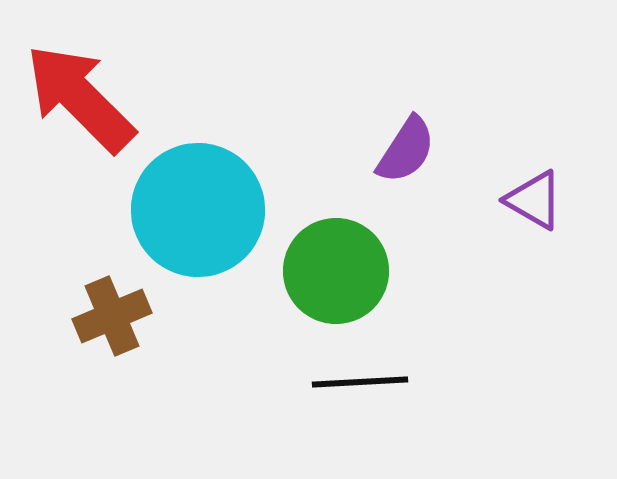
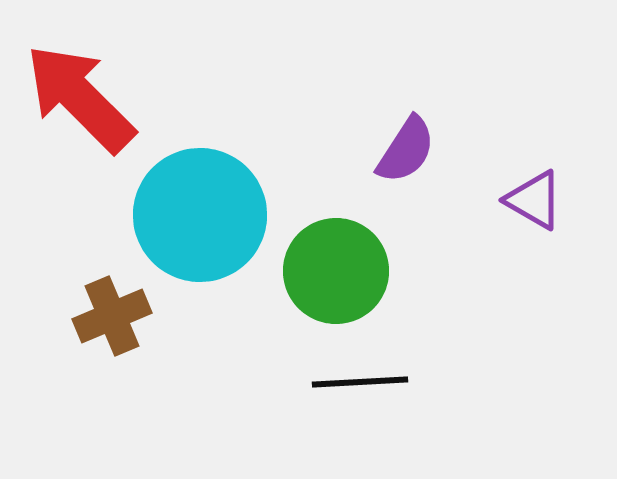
cyan circle: moved 2 px right, 5 px down
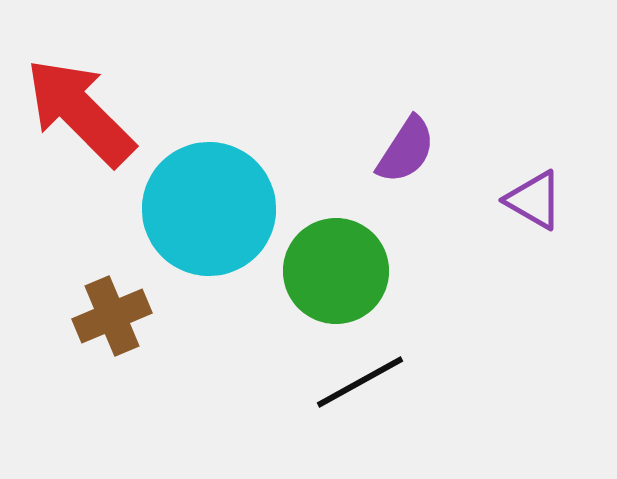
red arrow: moved 14 px down
cyan circle: moved 9 px right, 6 px up
black line: rotated 26 degrees counterclockwise
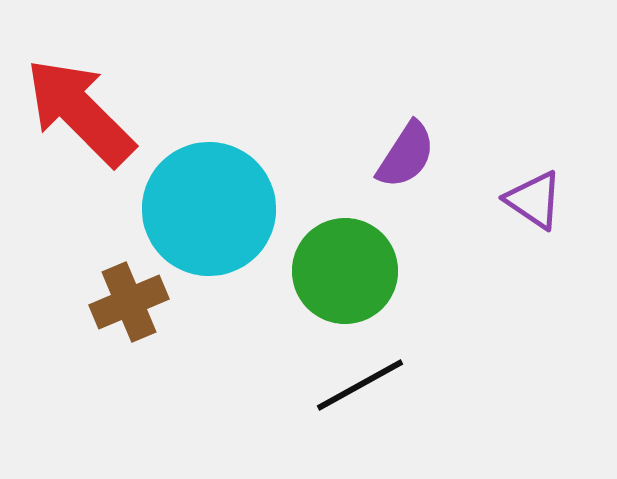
purple semicircle: moved 5 px down
purple triangle: rotated 4 degrees clockwise
green circle: moved 9 px right
brown cross: moved 17 px right, 14 px up
black line: moved 3 px down
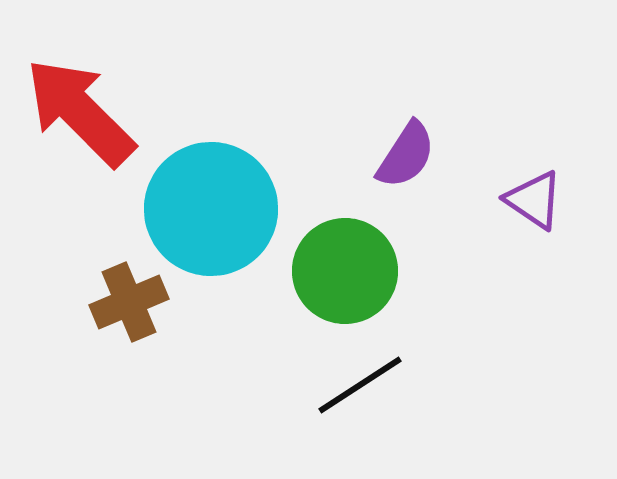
cyan circle: moved 2 px right
black line: rotated 4 degrees counterclockwise
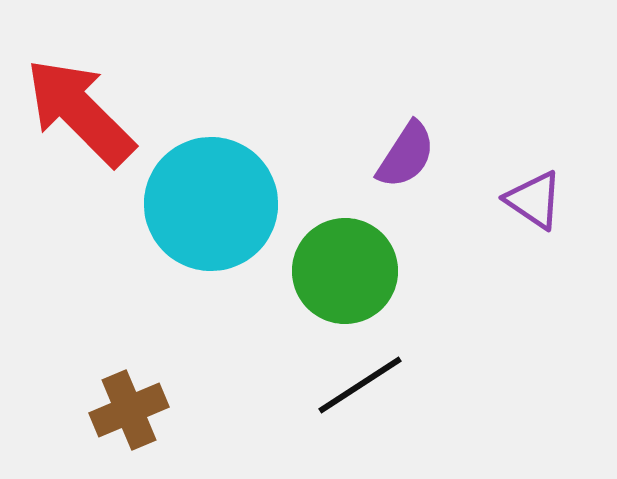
cyan circle: moved 5 px up
brown cross: moved 108 px down
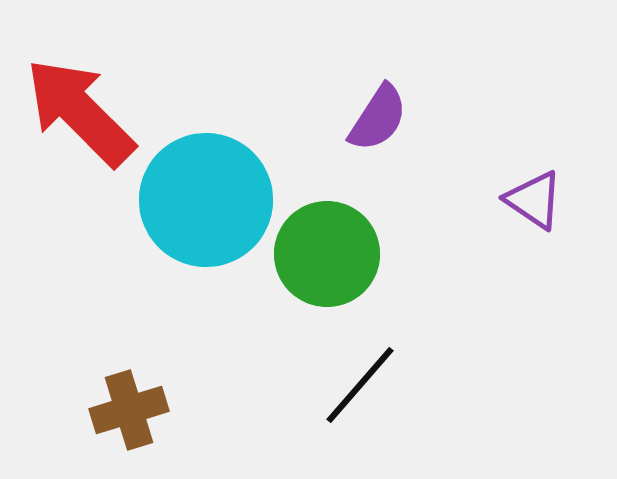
purple semicircle: moved 28 px left, 37 px up
cyan circle: moved 5 px left, 4 px up
green circle: moved 18 px left, 17 px up
black line: rotated 16 degrees counterclockwise
brown cross: rotated 6 degrees clockwise
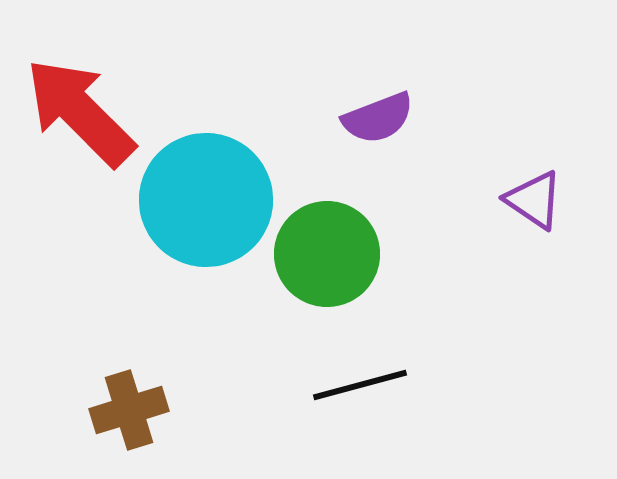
purple semicircle: rotated 36 degrees clockwise
black line: rotated 34 degrees clockwise
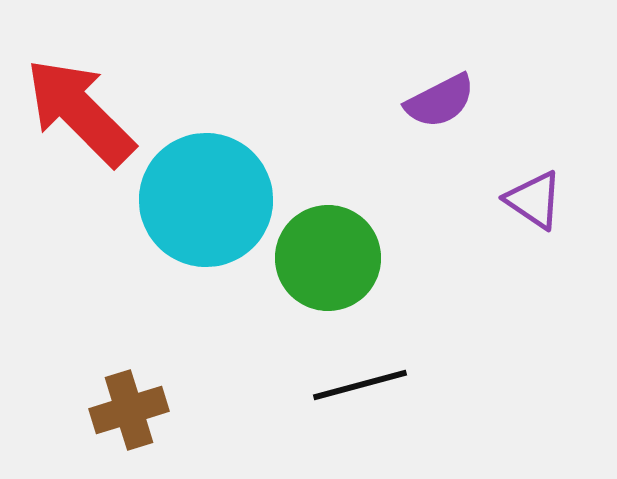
purple semicircle: moved 62 px right, 17 px up; rotated 6 degrees counterclockwise
green circle: moved 1 px right, 4 px down
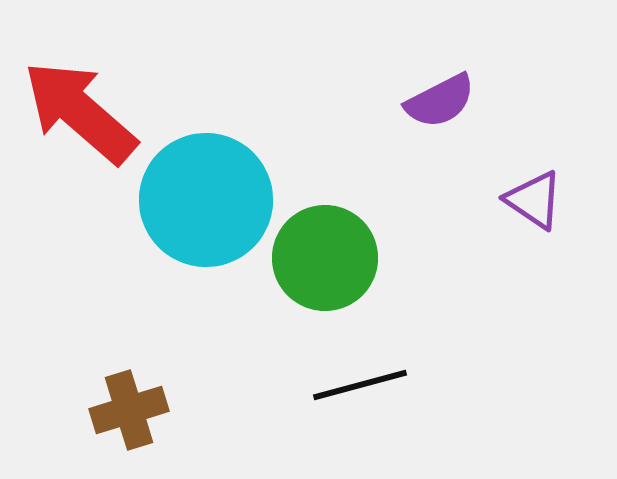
red arrow: rotated 4 degrees counterclockwise
green circle: moved 3 px left
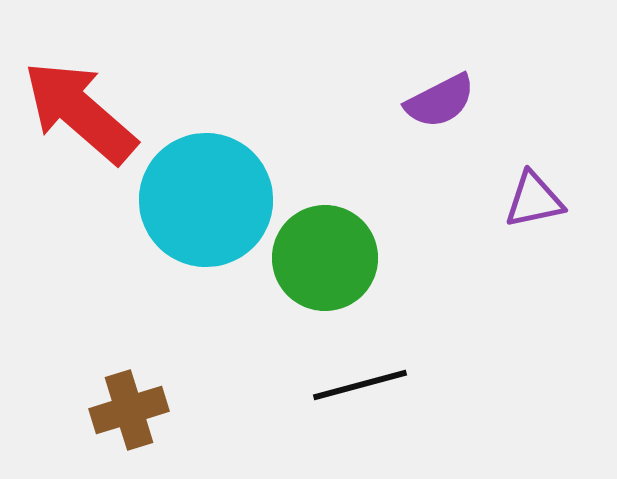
purple triangle: rotated 46 degrees counterclockwise
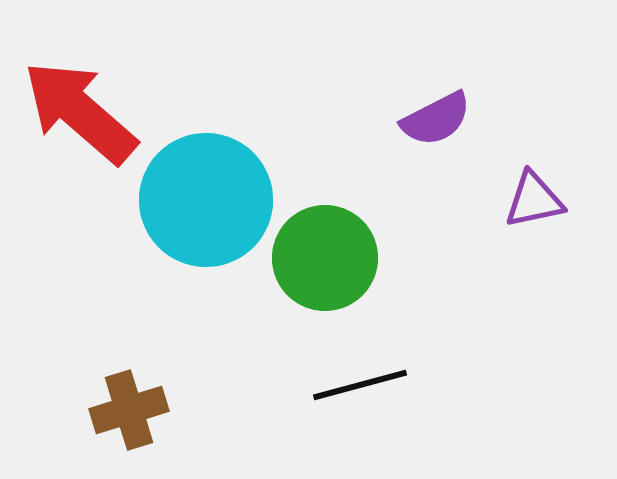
purple semicircle: moved 4 px left, 18 px down
